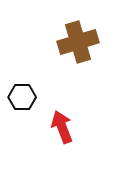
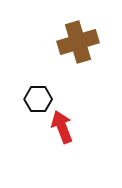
black hexagon: moved 16 px right, 2 px down
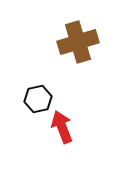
black hexagon: rotated 12 degrees counterclockwise
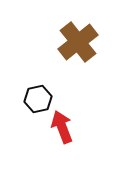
brown cross: rotated 21 degrees counterclockwise
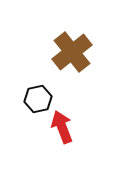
brown cross: moved 6 px left, 10 px down
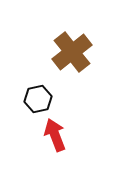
red arrow: moved 7 px left, 8 px down
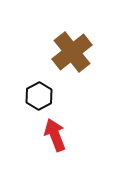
black hexagon: moved 1 px right, 3 px up; rotated 16 degrees counterclockwise
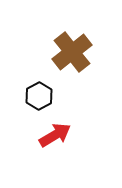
red arrow: rotated 80 degrees clockwise
